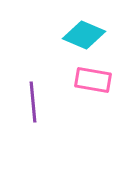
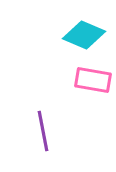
purple line: moved 10 px right, 29 px down; rotated 6 degrees counterclockwise
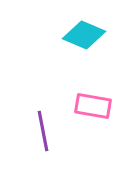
pink rectangle: moved 26 px down
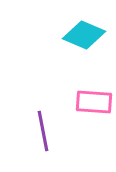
pink rectangle: moved 1 px right, 4 px up; rotated 6 degrees counterclockwise
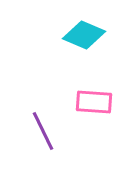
purple line: rotated 15 degrees counterclockwise
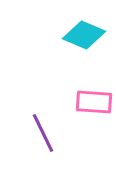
purple line: moved 2 px down
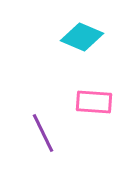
cyan diamond: moved 2 px left, 2 px down
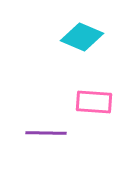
purple line: moved 3 px right; rotated 63 degrees counterclockwise
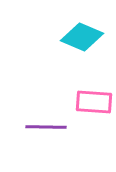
purple line: moved 6 px up
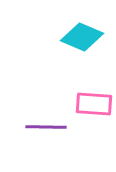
pink rectangle: moved 2 px down
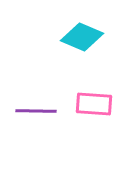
purple line: moved 10 px left, 16 px up
